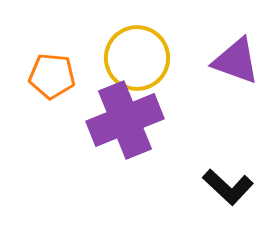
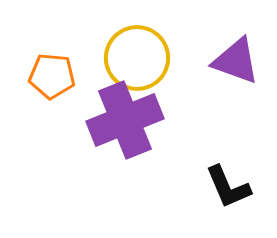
black L-shape: rotated 24 degrees clockwise
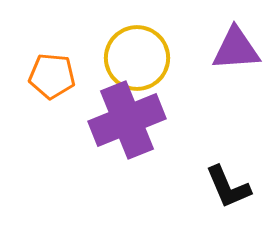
purple triangle: moved 12 px up; rotated 24 degrees counterclockwise
purple cross: moved 2 px right
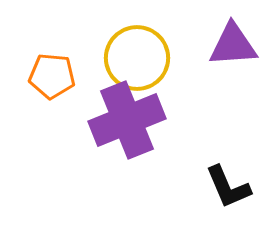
purple triangle: moved 3 px left, 4 px up
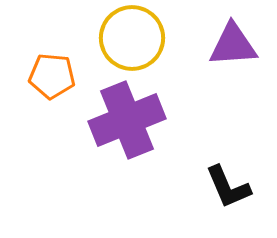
yellow circle: moved 5 px left, 20 px up
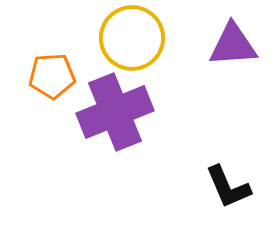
orange pentagon: rotated 9 degrees counterclockwise
purple cross: moved 12 px left, 8 px up
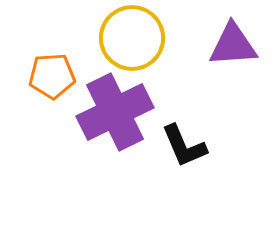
purple cross: rotated 4 degrees counterclockwise
black L-shape: moved 44 px left, 41 px up
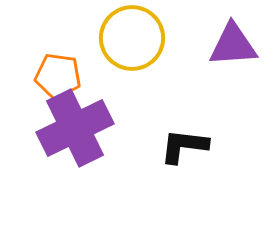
orange pentagon: moved 6 px right; rotated 12 degrees clockwise
purple cross: moved 40 px left, 16 px down
black L-shape: rotated 120 degrees clockwise
